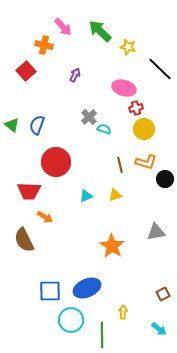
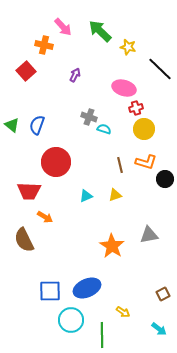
gray cross: rotated 28 degrees counterclockwise
gray triangle: moved 7 px left, 3 px down
yellow arrow: rotated 120 degrees clockwise
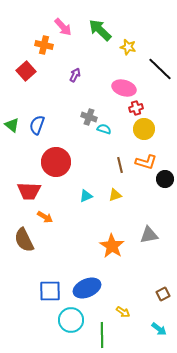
green arrow: moved 1 px up
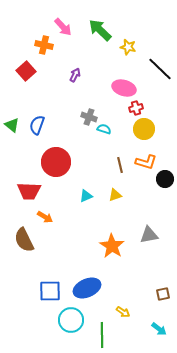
brown square: rotated 16 degrees clockwise
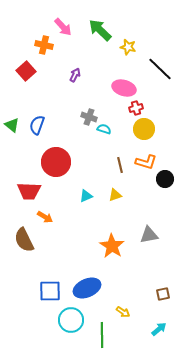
cyan arrow: rotated 77 degrees counterclockwise
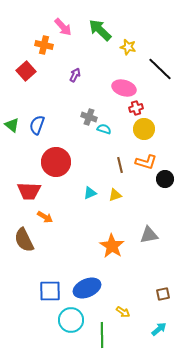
cyan triangle: moved 4 px right, 3 px up
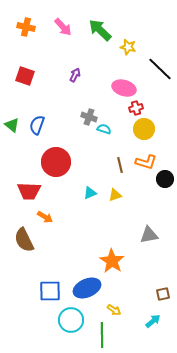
orange cross: moved 18 px left, 18 px up
red square: moved 1 px left, 5 px down; rotated 30 degrees counterclockwise
orange star: moved 15 px down
yellow arrow: moved 9 px left, 2 px up
cyan arrow: moved 6 px left, 8 px up
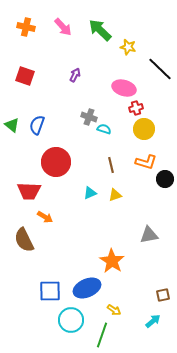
brown line: moved 9 px left
brown square: moved 1 px down
green line: rotated 20 degrees clockwise
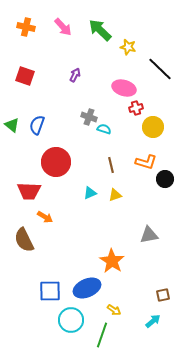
yellow circle: moved 9 px right, 2 px up
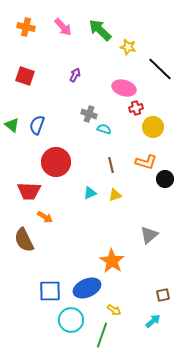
gray cross: moved 3 px up
gray triangle: rotated 30 degrees counterclockwise
